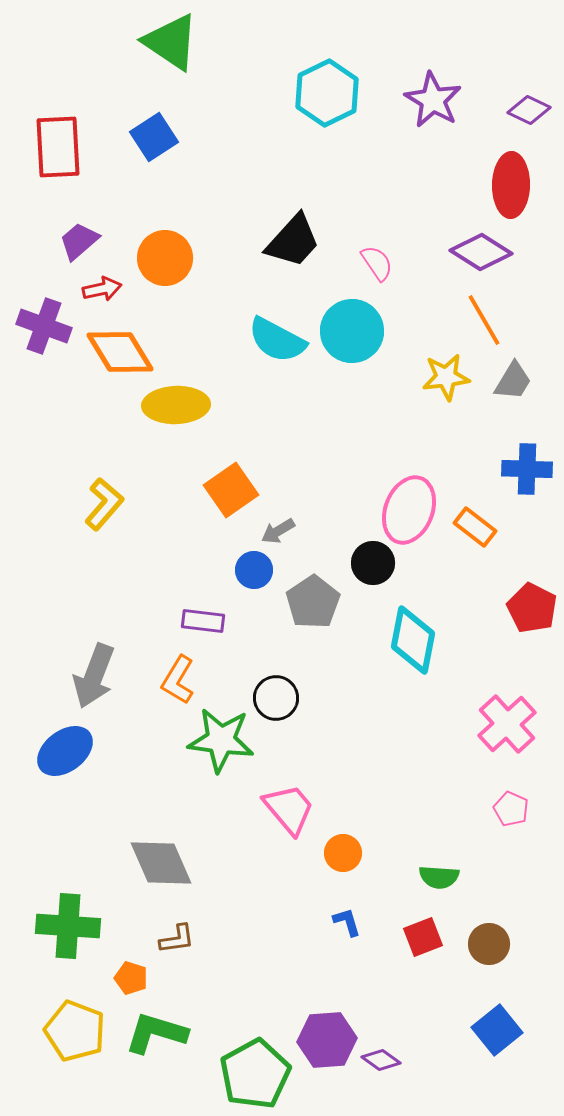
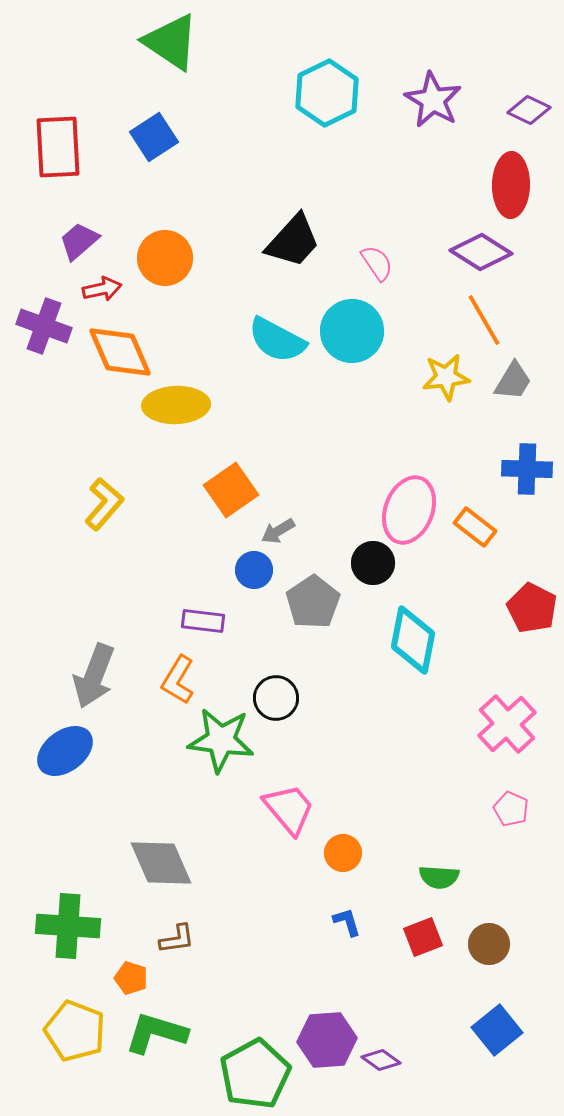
orange diamond at (120, 352): rotated 8 degrees clockwise
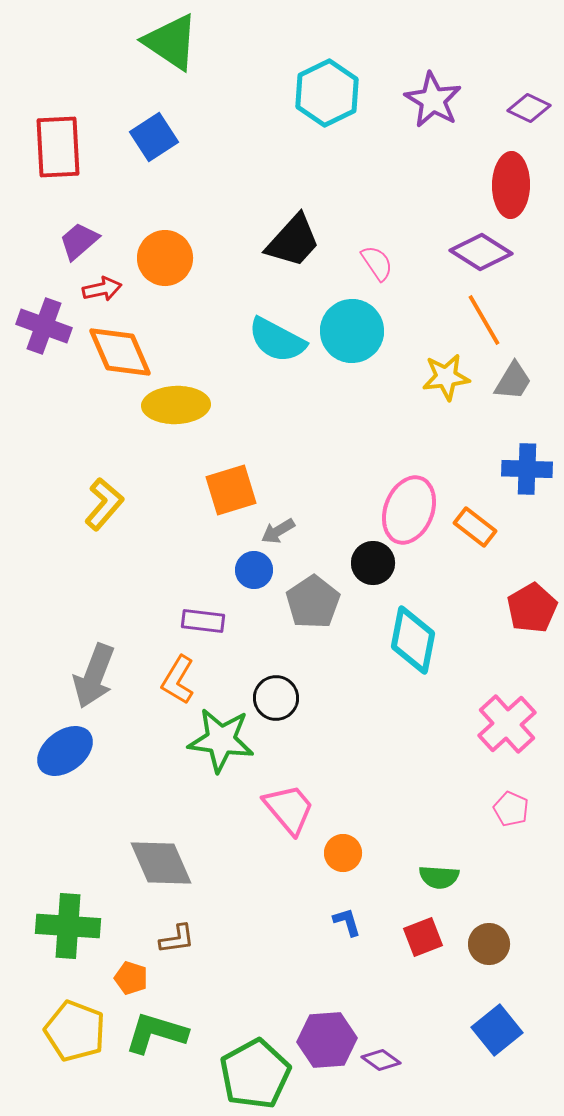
purple diamond at (529, 110): moved 2 px up
orange square at (231, 490): rotated 18 degrees clockwise
red pentagon at (532, 608): rotated 15 degrees clockwise
